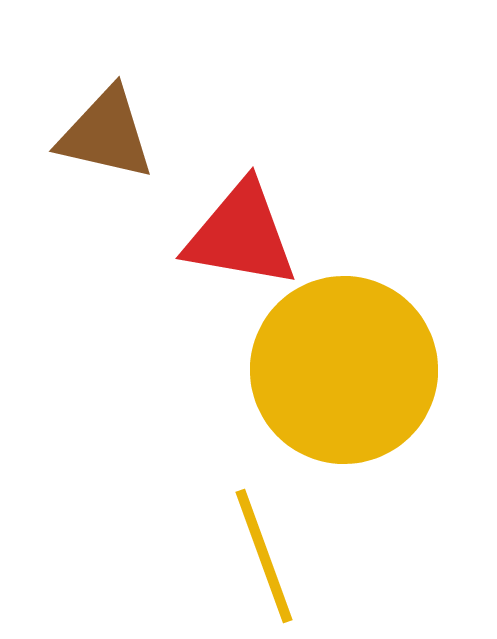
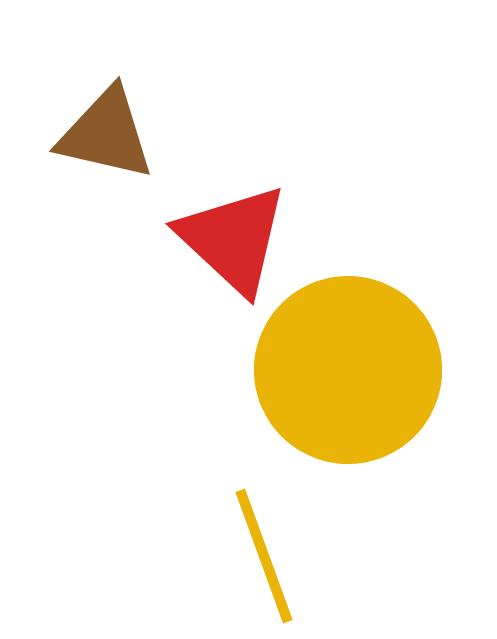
red triangle: moved 8 px left, 4 px down; rotated 33 degrees clockwise
yellow circle: moved 4 px right
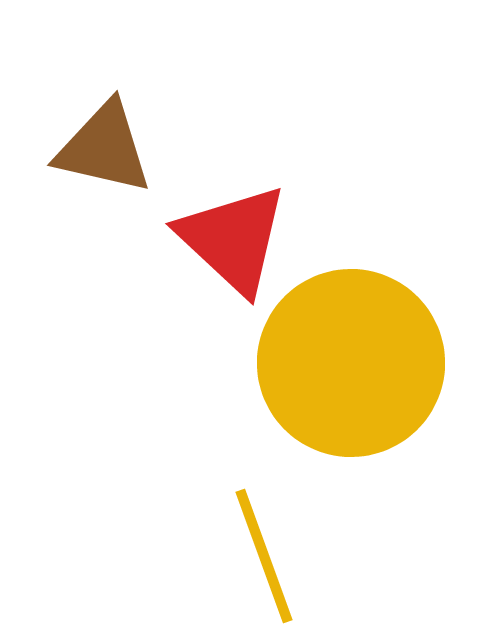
brown triangle: moved 2 px left, 14 px down
yellow circle: moved 3 px right, 7 px up
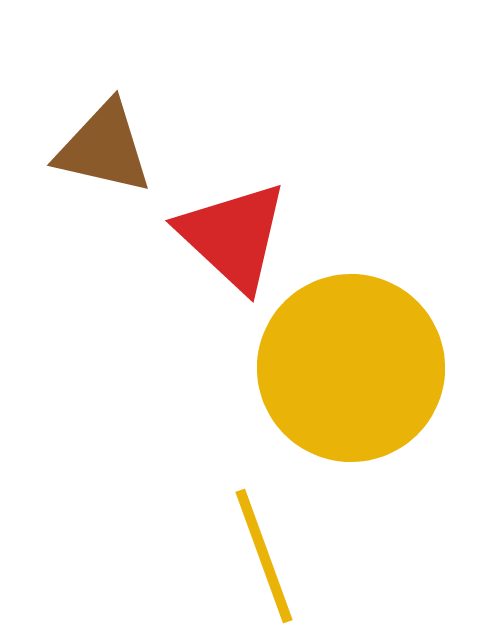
red triangle: moved 3 px up
yellow circle: moved 5 px down
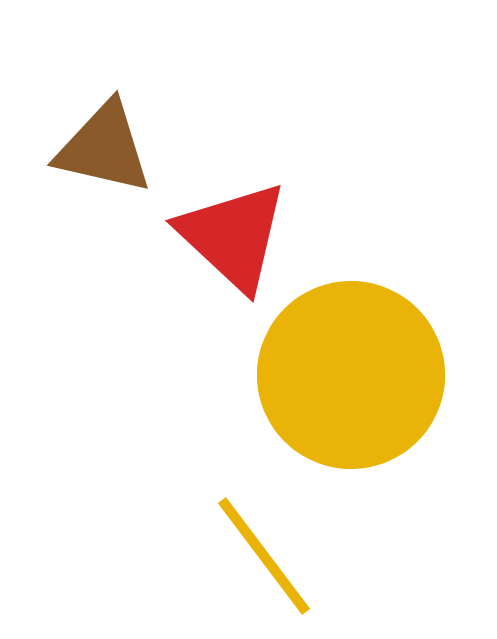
yellow circle: moved 7 px down
yellow line: rotated 17 degrees counterclockwise
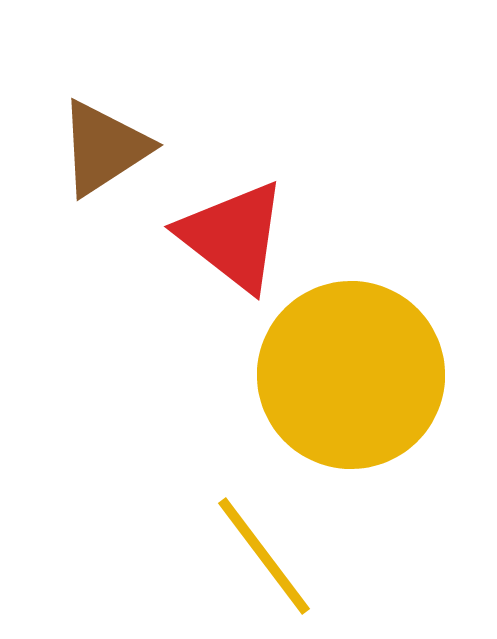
brown triangle: rotated 46 degrees counterclockwise
red triangle: rotated 5 degrees counterclockwise
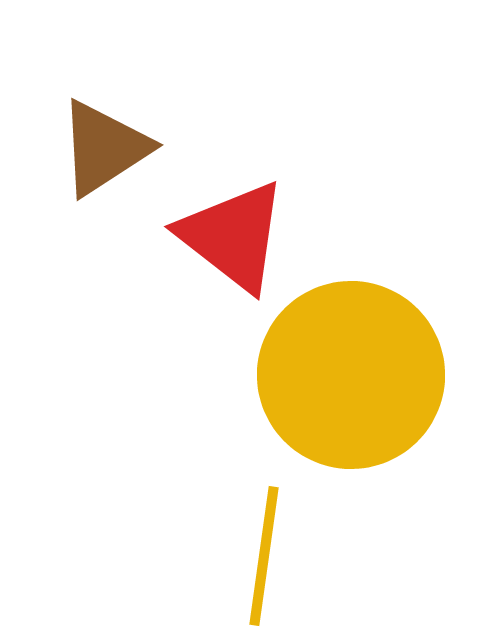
yellow line: rotated 45 degrees clockwise
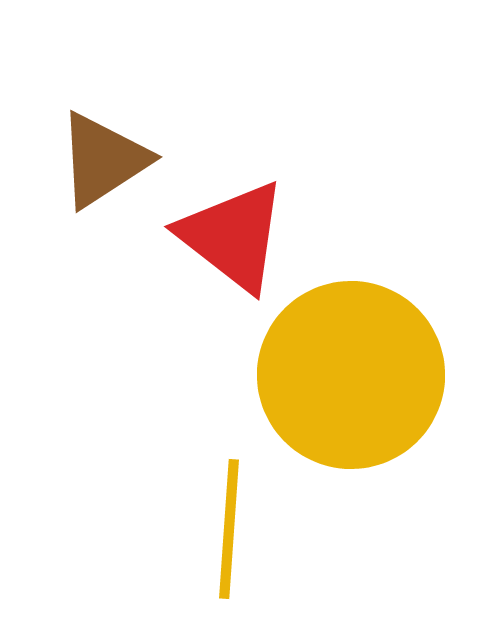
brown triangle: moved 1 px left, 12 px down
yellow line: moved 35 px left, 27 px up; rotated 4 degrees counterclockwise
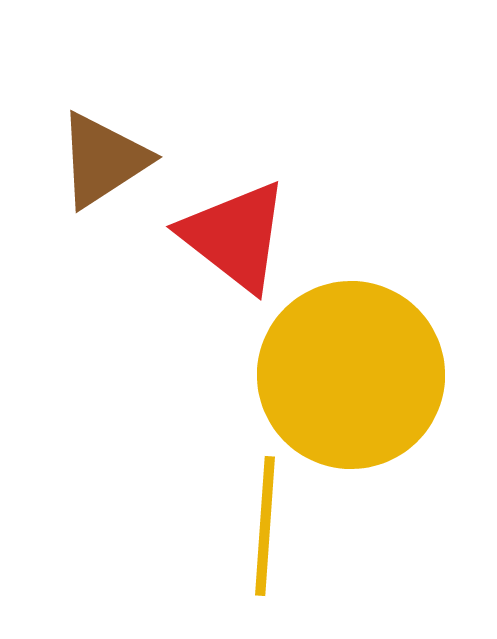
red triangle: moved 2 px right
yellow line: moved 36 px right, 3 px up
